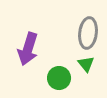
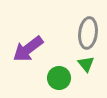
purple arrow: rotated 36 degrees clockwise
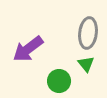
green circle: moved 3 px down
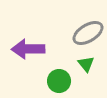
gray ellipse: rotated 52 degrees clockwise
purple arrow: rotated 36 degrees clockwise
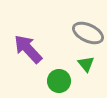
gray ellipse: rotated 56 degrees clockwise
purple arrow: rotated 48 degrees clockwise
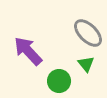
gray ellipse: rotated 20 degrees clockwise
purple arrow: moved 2 px down
